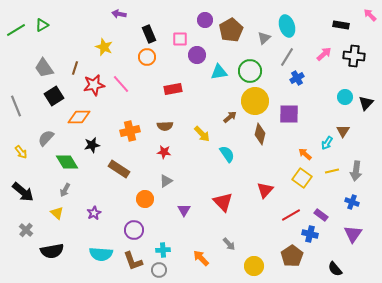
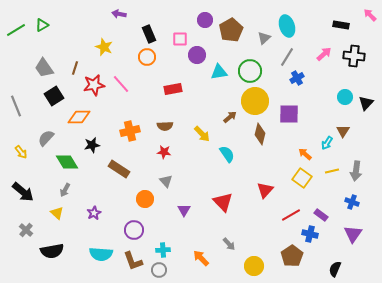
gray triangle at (166, 181): rotated 40 degrees counterclockwise
black semicircle at (335, 269): rotated 63 degrees clockwise
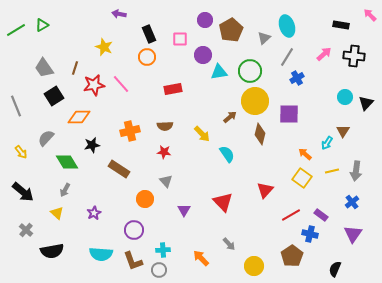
purple circle at (197, 55): moved 6 px right
blue cross at (352, 202): rotated 32 degrees clockwise
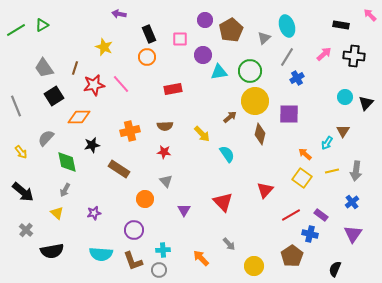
green diamond at (67, 162): rotated 20 degrees clockwise
purple star at (94, 213): rotated 16 degrees clockwise
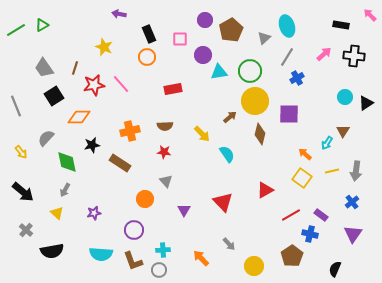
black triangle at (366, 103): rotated 14 degrees clockwise
brown rectangle at (119, 169): moved 1 px right, 6 px up
red triangle at (265, 190): rotated 18 degrees clockwise
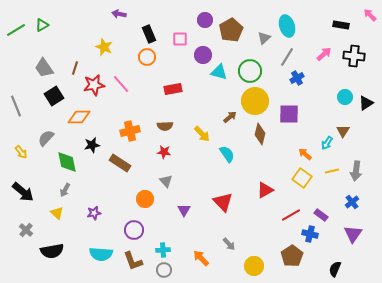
cyan triangle at (219, 72): rotated 24 degrees clockwise
gray circle at (159, 270): moved 5 px right
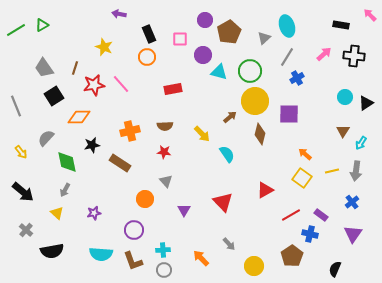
brown pentagon at (231, 30): moved 2 px left, 2 px down
cyan arrow at (327, 143): moved 34 px right
